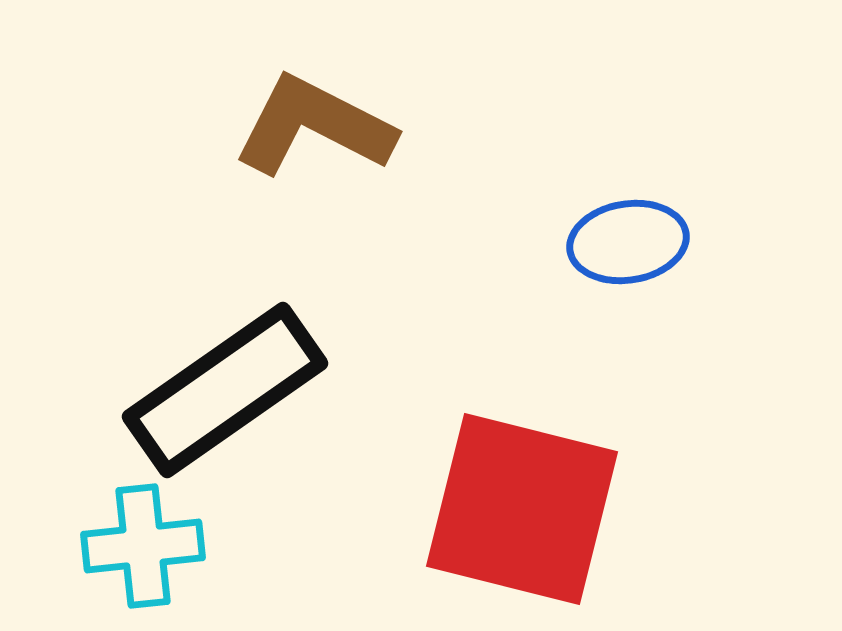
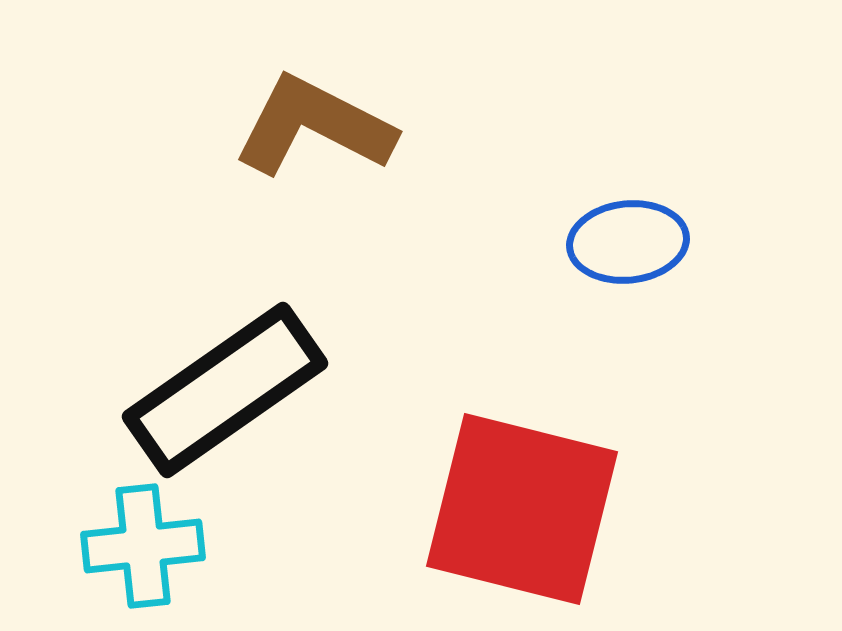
blue ellipse: rotated 3 degrees clockwise
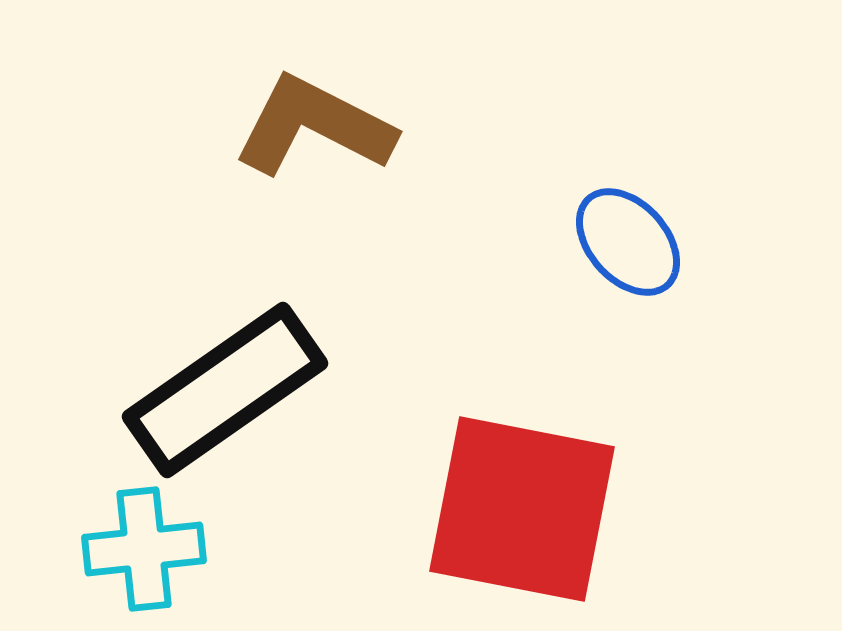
blue ellipse: rotated 54 degrees clockwise
red square: rotated 3 degrees counterclockwise
cyan cross: moved 1 px right, 3 px down
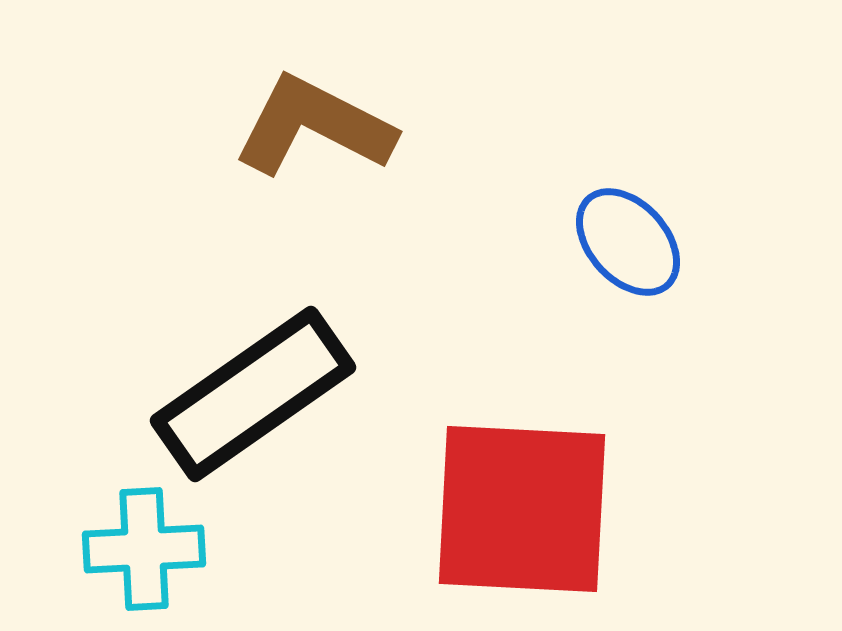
black rectangle: moved 28 px right, 4 px down
red square: rotated 8 degrees counterclockwise
cyan cross: rotated 3 degrees clockwise
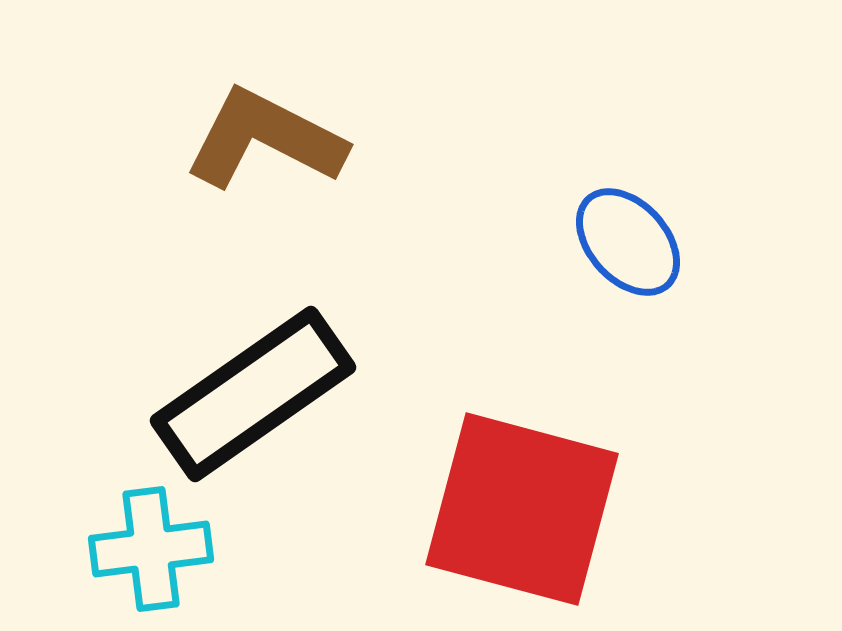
brown L-shape: moved 49 px left, 13 px down
red square: rotated 12 degrees clockwise
cyan cross: moved 7 px right; rotated 4 degrees counterclockwise
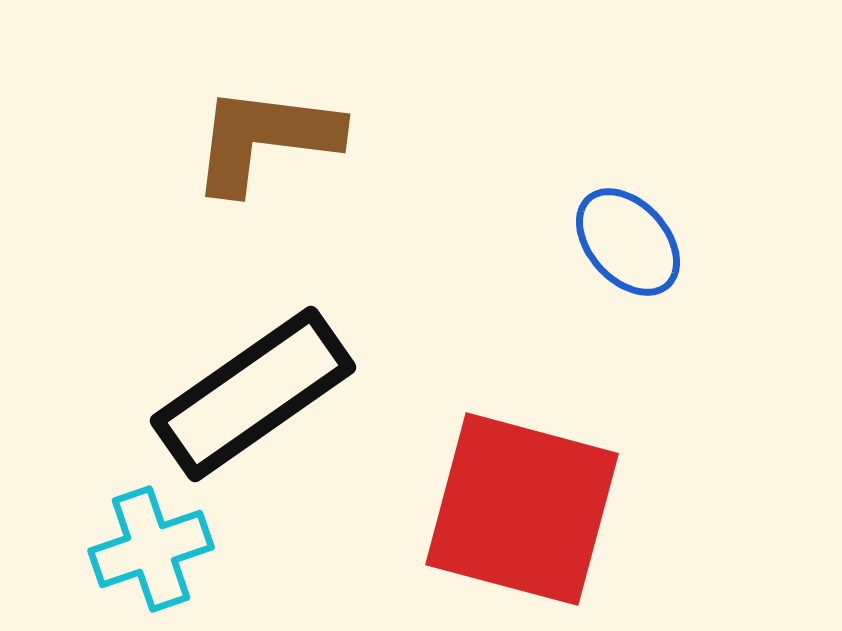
brown L-shape: rotated 20 degrees counterclockwise
cyan cross: rotated 12 degrees counterclockwise
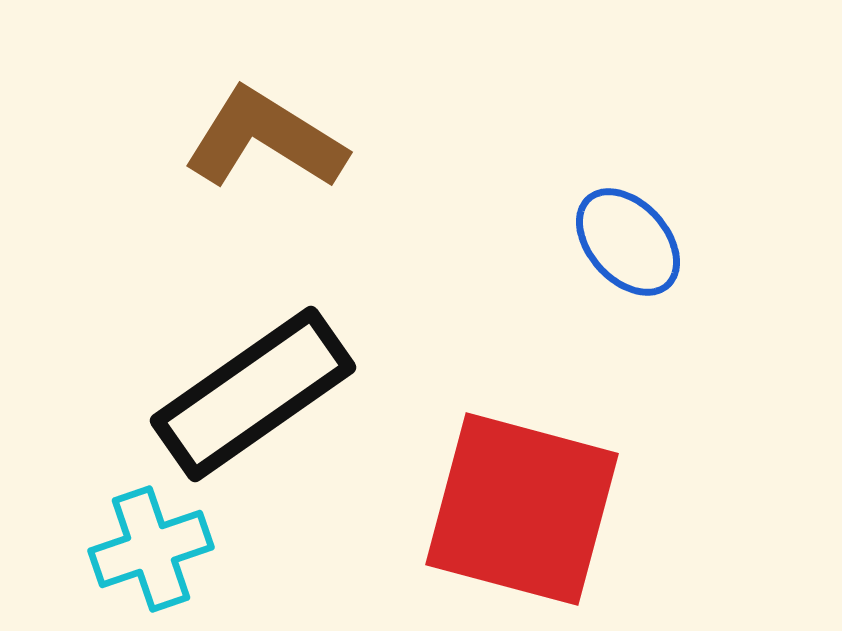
brown L-shape: rotated 25 degrees clockwise
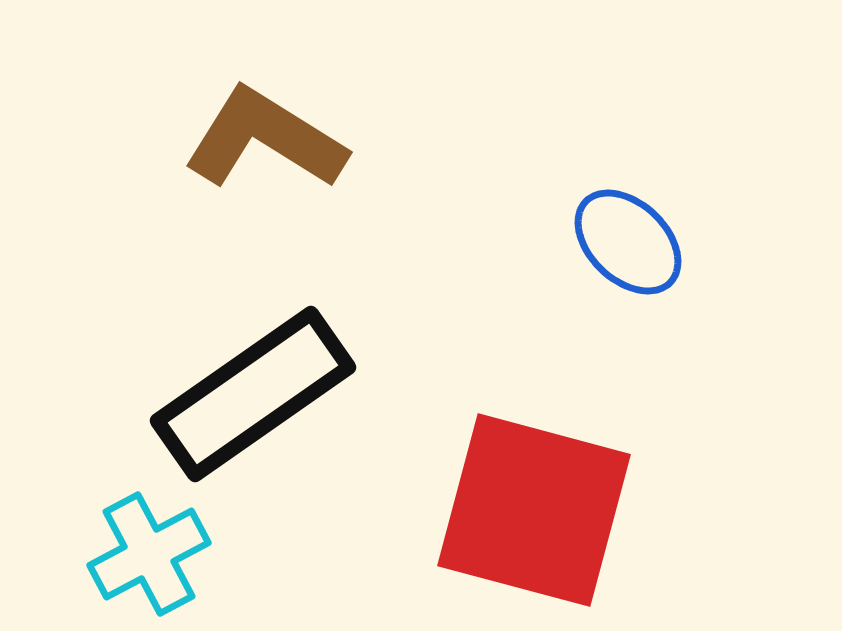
blue ellipse: rotated 4 degrees counterclockwise
red square: moved 12 px right, 1 px down
cyan cross: moved 2 px left, 5 px down; rotated 9 degrees counterclockwise
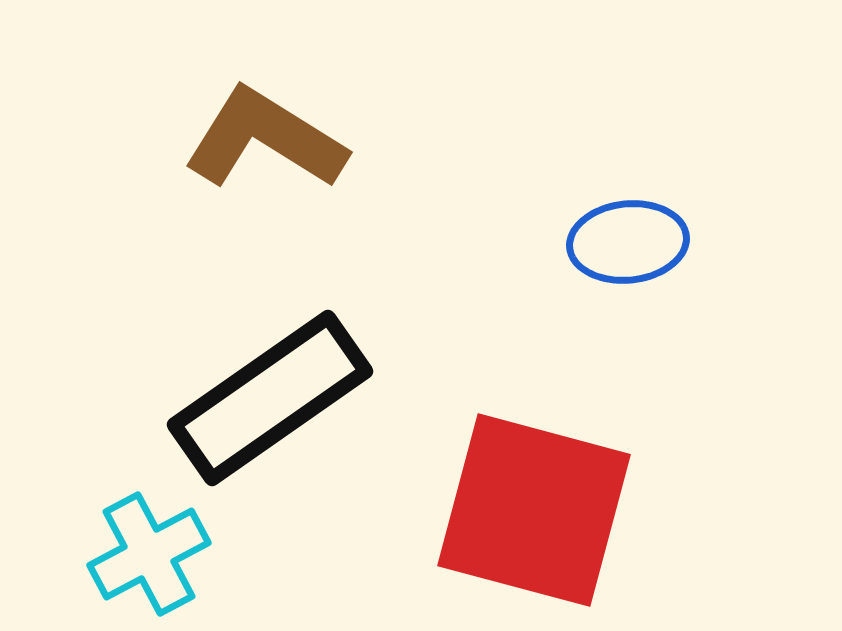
blue ellipse: rotated 50 degrees counterclockwise
black rectangle: moved 17 px right, 4 px down
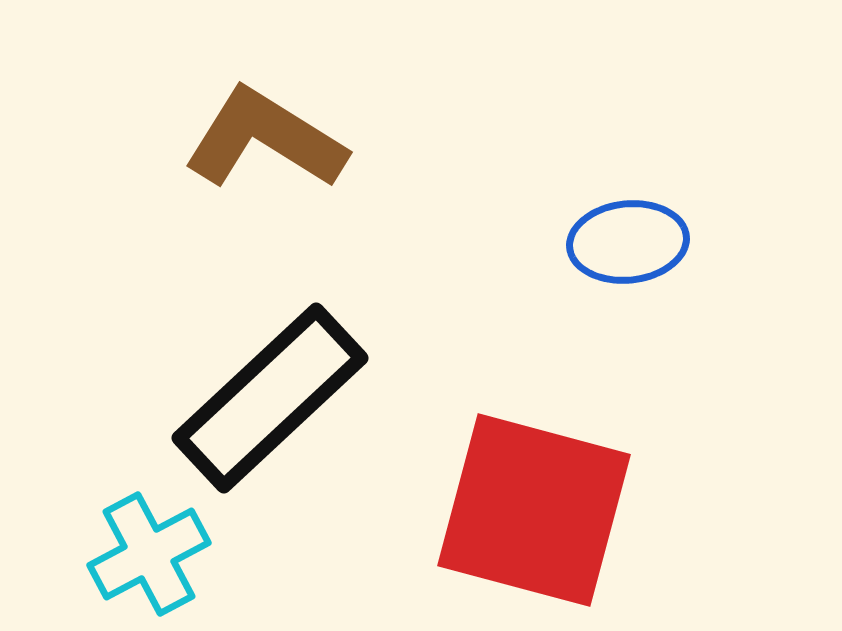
black rectangle: rotated 8 degrees counterclockwise
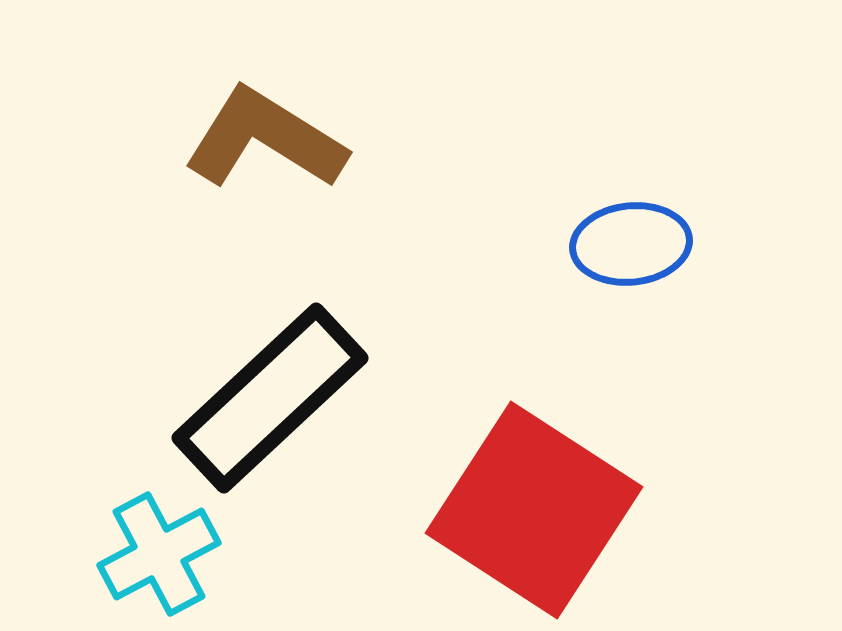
blue ellipse: moved 3 px right, 2 px down
red square: rotated 18 degrees clockwise
cyan cross: moved 10 px right
